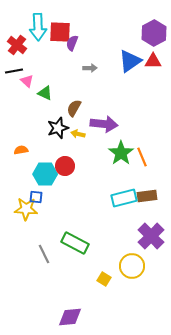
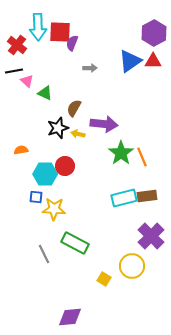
yellow star: moved 28 px right
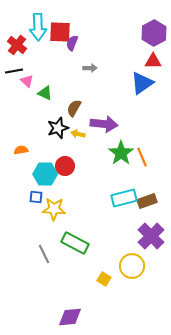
blue triangle: moved 12 px right, 22 px down
brown rectangle: moved 5 px down; rotated 12 degrees counterclockwise
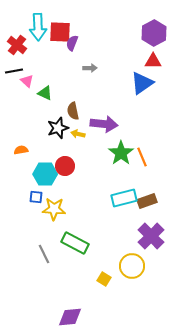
brown semicircle: moved 1 px left, 3 px down; rotated 42 degrees counterclockwise
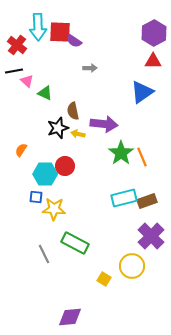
purple semicircle: moved 2 px right, 2 px up; rotated 77 degrees counterclockwise
blue triangle: moved 9 px down
orange semicircle: rotated 48 degrees counterclockwise
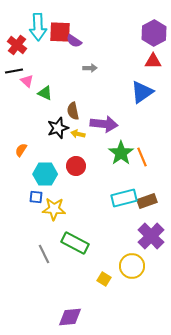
red circle: moved 11 px right
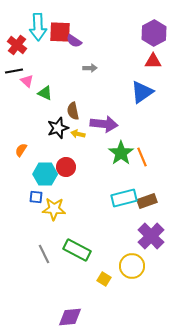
red circle: moved 10 px left, 1 px down
green rectangle: moved 2 px right, 7 px down
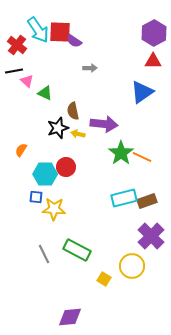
cyan arrow: moved 3 px down; rotated 32 degrees counterclockwise
orange line: rotated 42 degrees counterclockwise
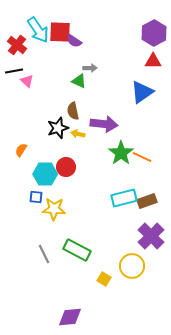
green triangle: moved 34 px right, 12 px up
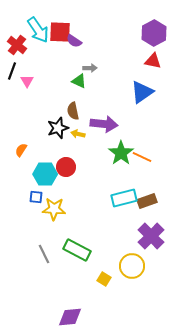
red triangle: rotated 12 degrees clockwise
black line: moved 2 px left; rotated 60 degrees counterclockwise
pink triangle: rotated 16 degrees clockwise
